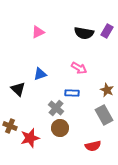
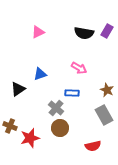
black triangle: rotated 42 degrees clockwise
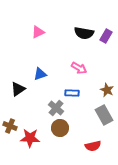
purple rectangle: moved 1 px left, 5 px down
red star: rotated 18 degrees clockwise
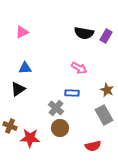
pink triangle: moved 16 px left
blue triangle: moved 15 px left, 6 px up; rotated 16 degrees clockwise
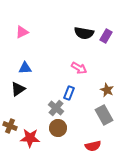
blue rectangle: moved 3 px left; rotated 72 degrees counterclockwise
brown circle: moved 2 px left
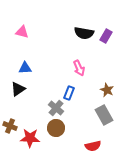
pink triangle: rotated 40 degrees clockwise
pink arrow: rotated 35 degrees clockwise
brown circle: moved 2 px left
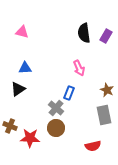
black semicircle: rotated 72 degrees clockwise
gray rectangle: rotated 18 degrees clockwise
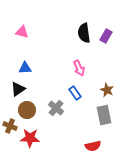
blue rectangle: moved 6 px right; rotated 56 degrees counterclockwise
brown circle: moved 29 px left, 18 px up
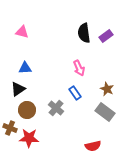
purple rectangle: rotated 24 degrees clockwise
brown star: moved 1 px up
gray rectangle: moved 1 px right, 3 px up; rotated 42 degrees counterclockwise
brown cross: moved 2 px down
red star: moved 1 px left
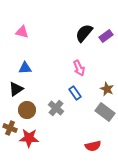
black semicircle: rotated 48 degrees clockwise
black triangle: moved 2 px left
